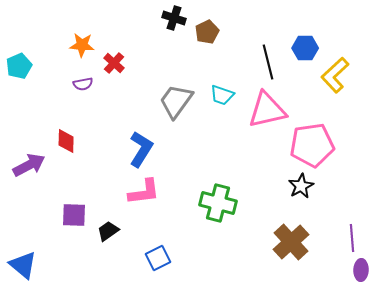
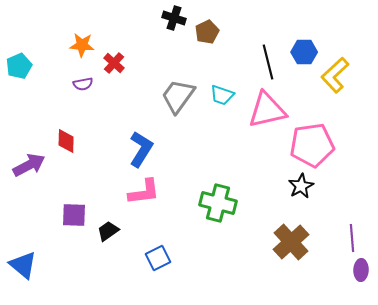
blue hexagon: moved 1 px left, 4 px down
gray trapezoid: moved 2 px right, 5 px up
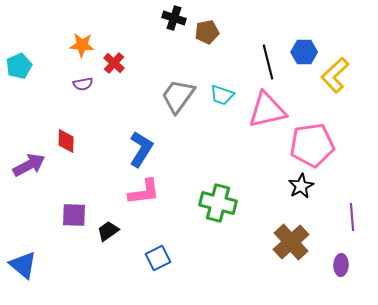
brown pentagon: rotated 15 degrees clockwise
purple line: moved 21 px up
purple ellipse: moved 20 px left, 5 px up
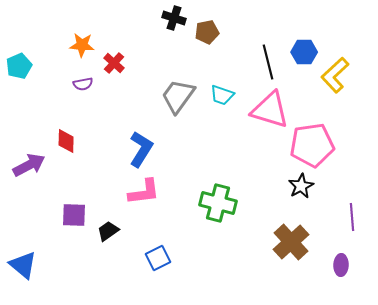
pink triangle: moved 3 px right; rotated 30 degrees clockwise
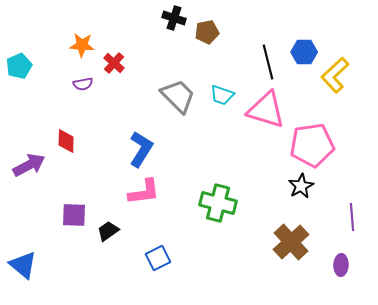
gray trapezoid: rotated 99 degrees clockwise
pink triangle: moved 4 px left
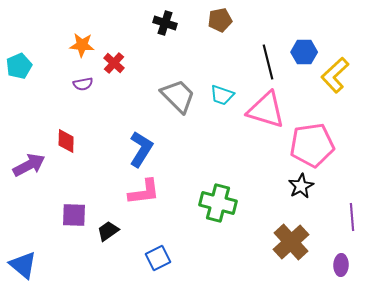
black cross: moved 9 px left, 5 px down
brown pentagon: moved 13 px right, 12 px up
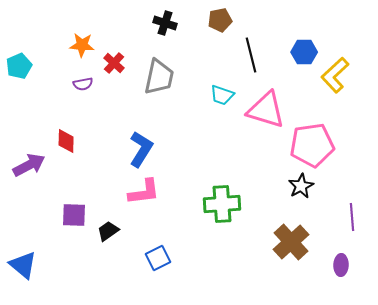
black line: moved 17 px left, 7 px up
gray trapezoid: moved 19 px left, 19 px up; rotated 57 degrees clockwise
green cross: moved 4 px right, 1 px down; rotated 18 degrees counterclockwise
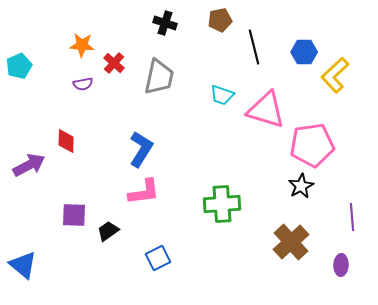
black line: moved 3 px right, 8 px up
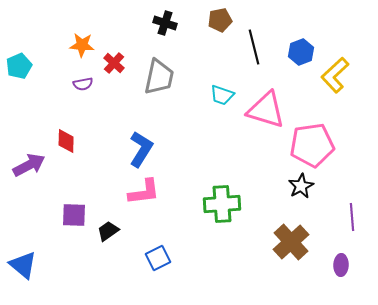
blue hexagon: moved 3 px left; rotated 20 degrees counterclockwise
